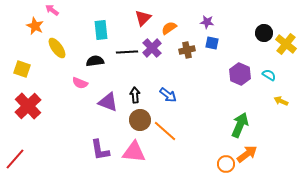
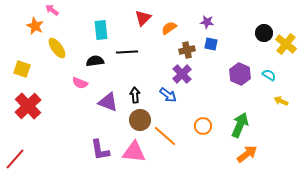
blue square: moved 1 px left, 1 px down
purple cross: moved 30 px right, 26 px down
orange line: moved 5 px down
orange circle: moved 23 px left, 38 px up
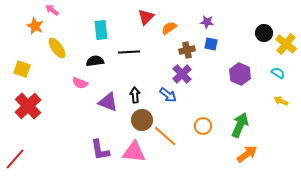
red triangle: moved 3 px right, 1 px up
black line: moved 2 px right
cyan semicircle: moved 9 px right, 2 px up
brown circle: moved 2 px right
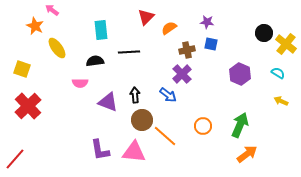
pink semicircle: rotated 21 degrees counterclockwise
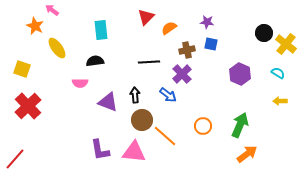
black line: moved 20 px right, 10 px down
yellow arrow: moved 1 px left; rotated 24 degrees counterclockwise
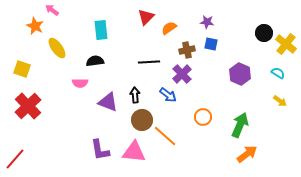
yellow arrow: rotated 144 degrees counterclockwise
orange circle: moved 9 px up
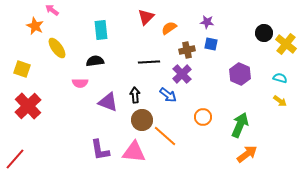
cyan semicircle: moved 2 px right, 5 px down; rotated 16 degrees counterclockwise
